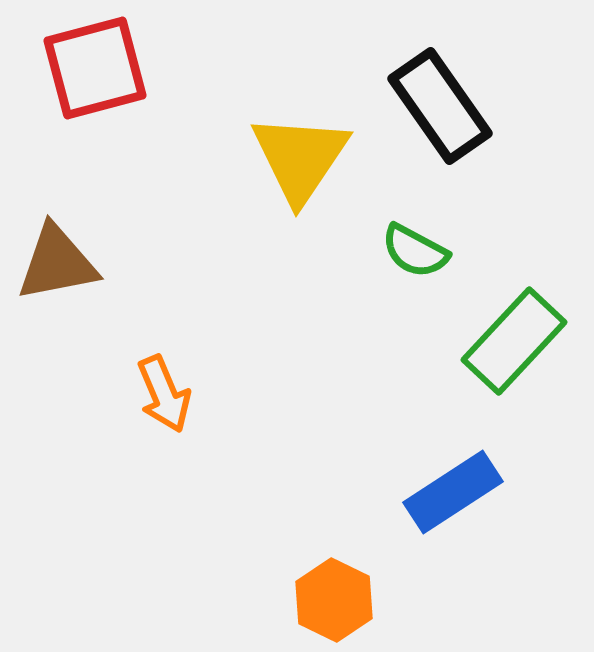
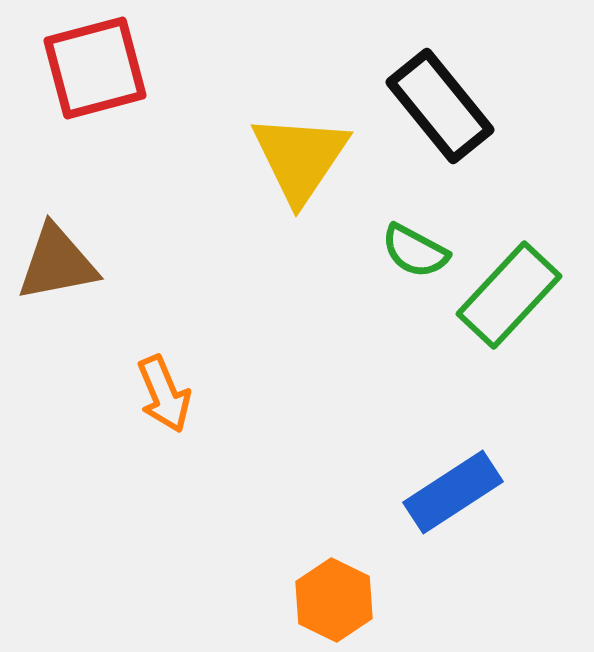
black rectangle: rotated 4 degrees counterclockwise
green rectangle: moved 5 px left, 46 px up
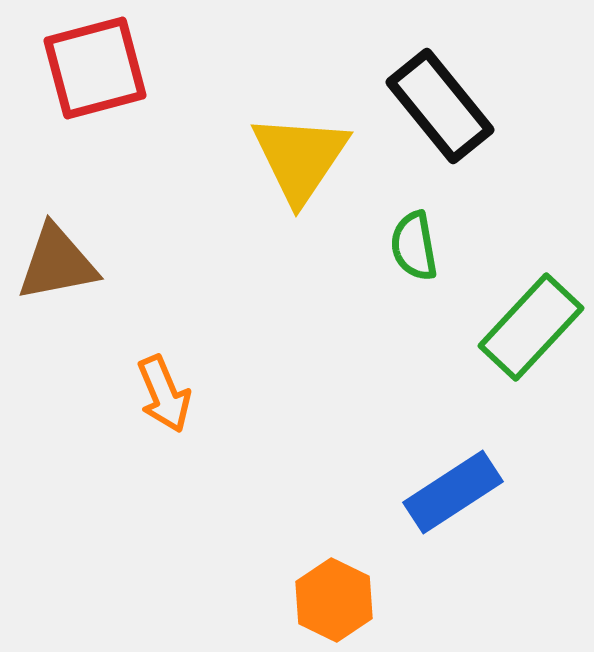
green semicircle: moved 1 px left, 5 px up; rotated 52 degrees clockwise
green rectangle: moved 22 px right, 32 px down
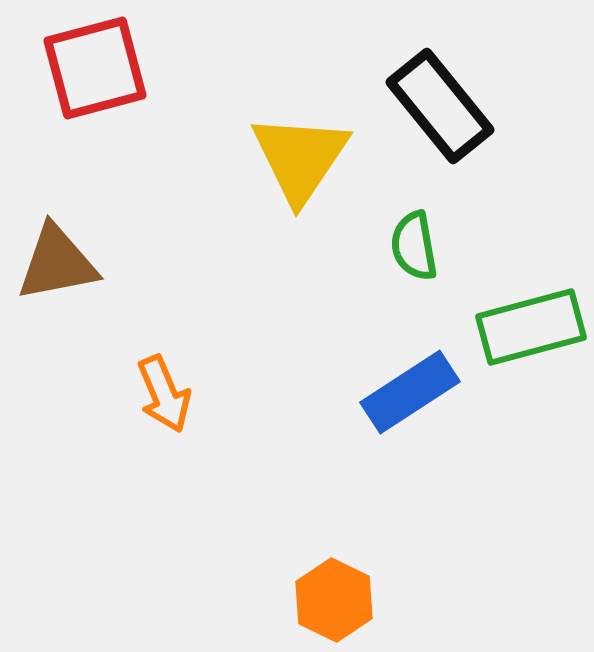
green rectangle: rotated 32 degrees clockwise
blue rectangle: moved 43 px left, 100 px up
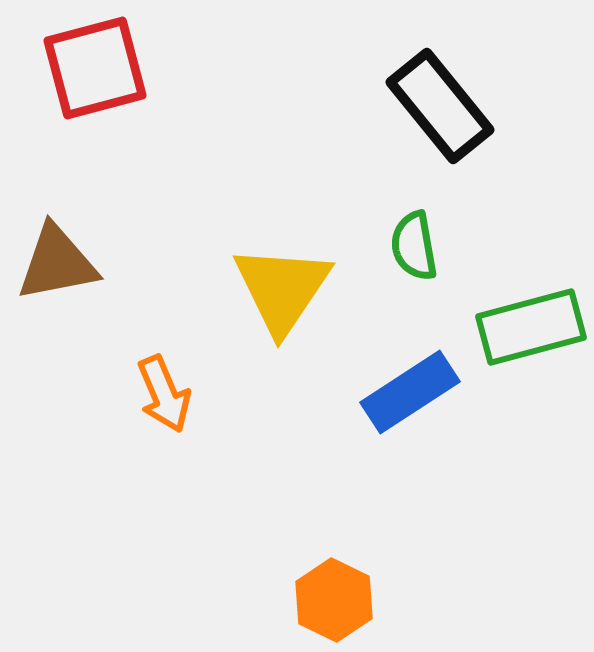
yellow triangle: moved 18 px left, 131 px down
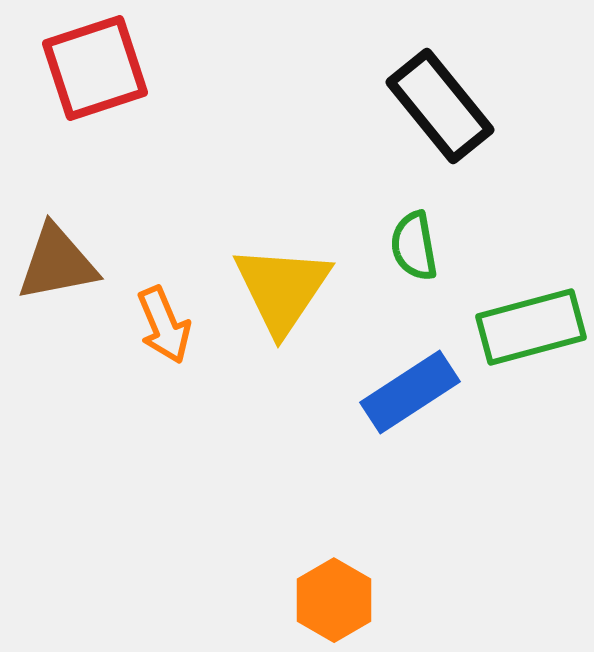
red square: rotated 3 degrees counterclockwise
orange arrow: moved 69 px up
orange hexagon: rotated 4 degrees clockwise
